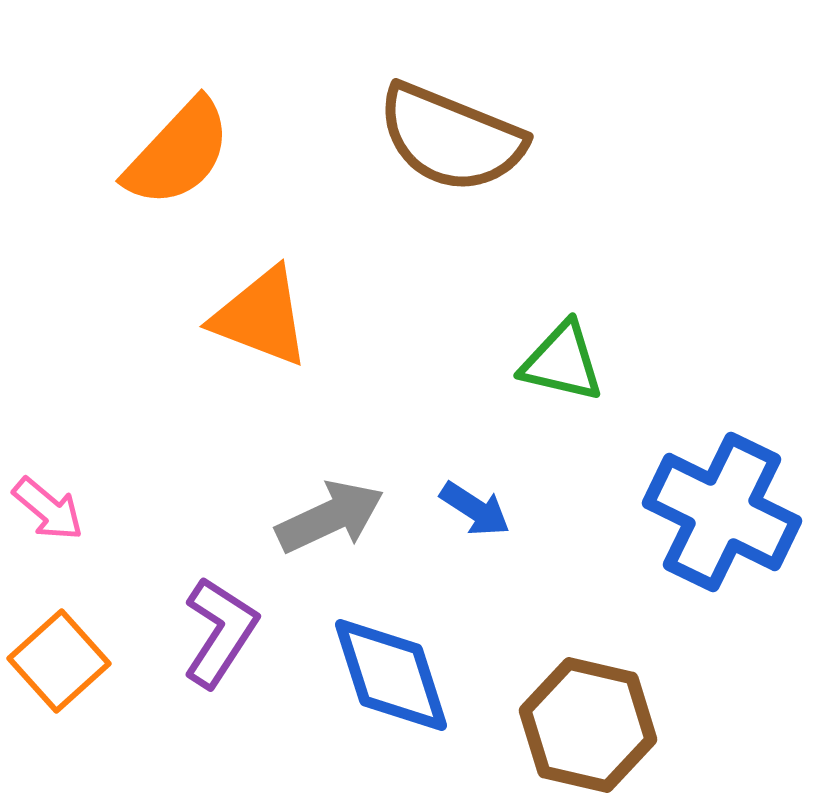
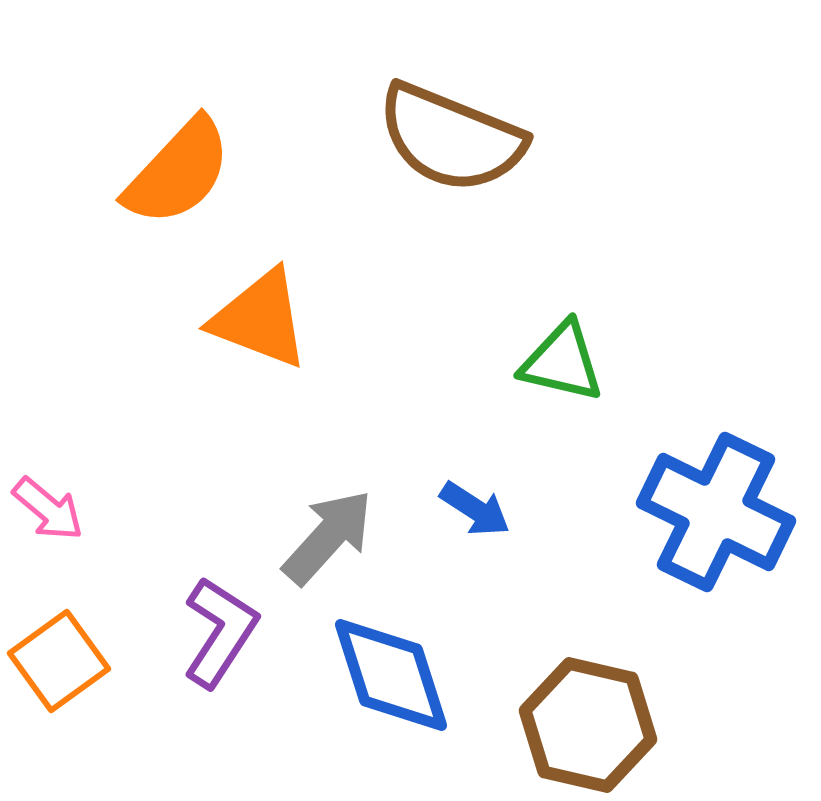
orange semicircle: moved 19 px down
orange triangle: moved 1 px left, 2 px down
blue cross: moved 6 px left
gray arrow: moved 2 px left, 20 px down; rotated 23 degrees counterclockwise
orange square: rotated 6 degrees clockwise
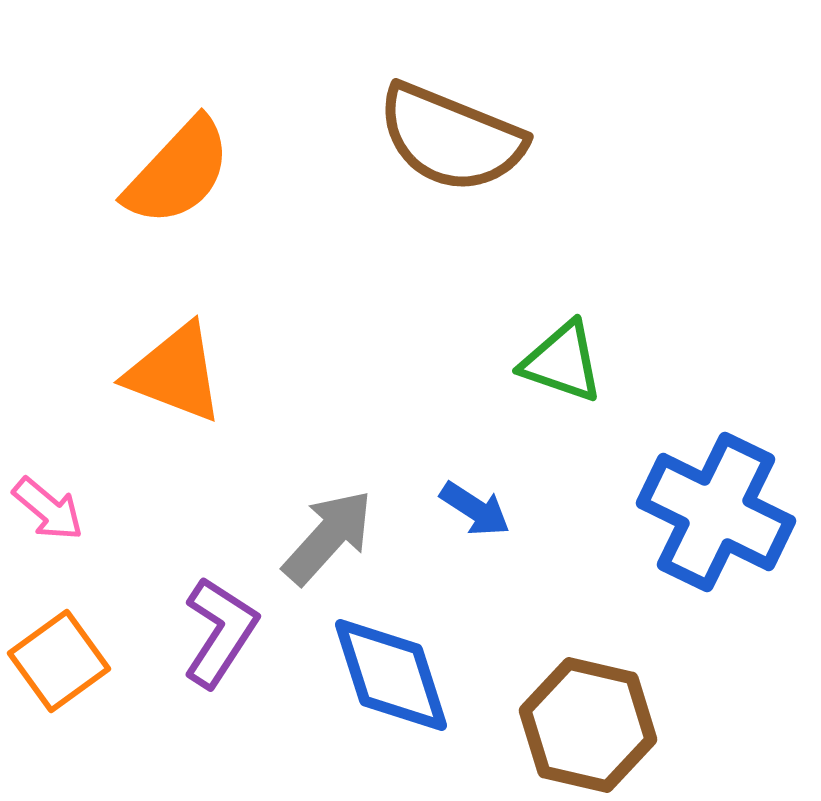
orange triangle: moved 85 px left, 54 px down
green triangle: rotated 6 degrees clockwise
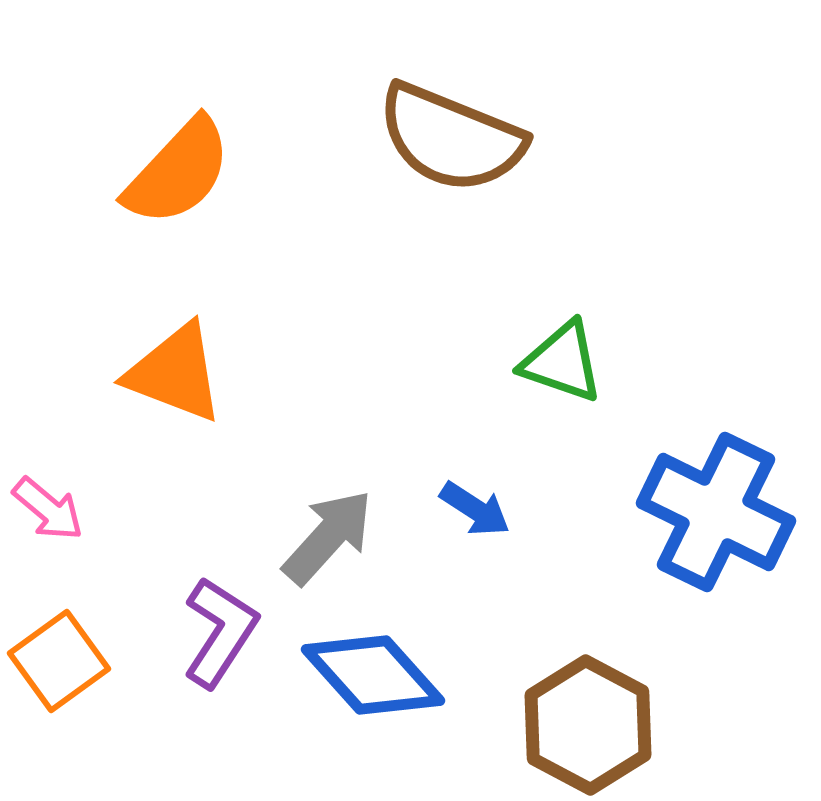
blue diamond: moved 18 px left; rotated 24 degrees counterclockwise
brown hexagon: rotated 15 degrees clockwise
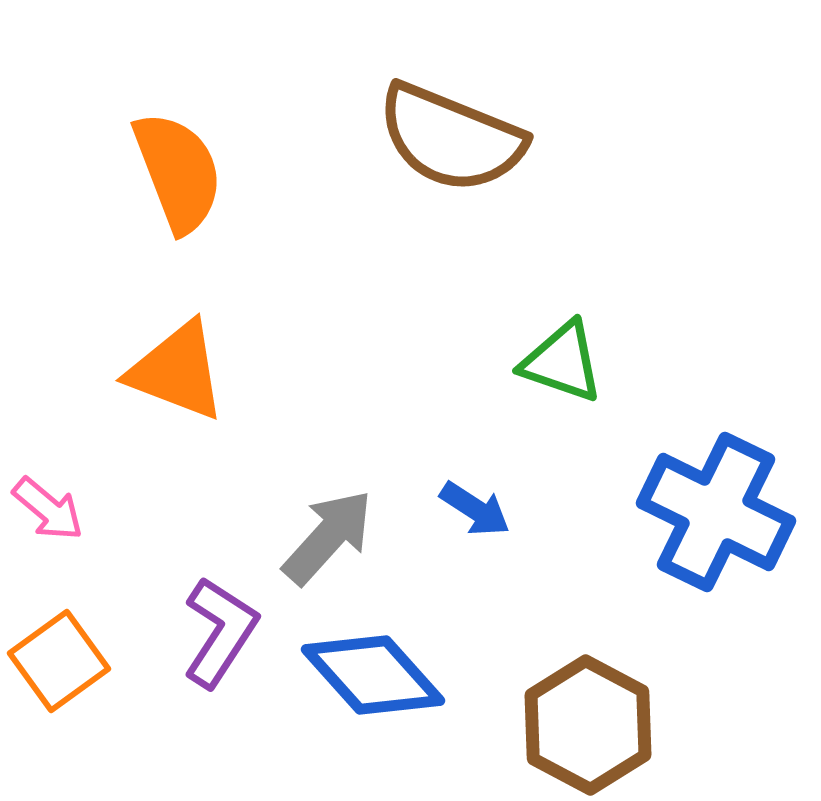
orange semicircle: rotated 64 degrees counterclockwise
orange triangle: moved 2 px right, 2 px up
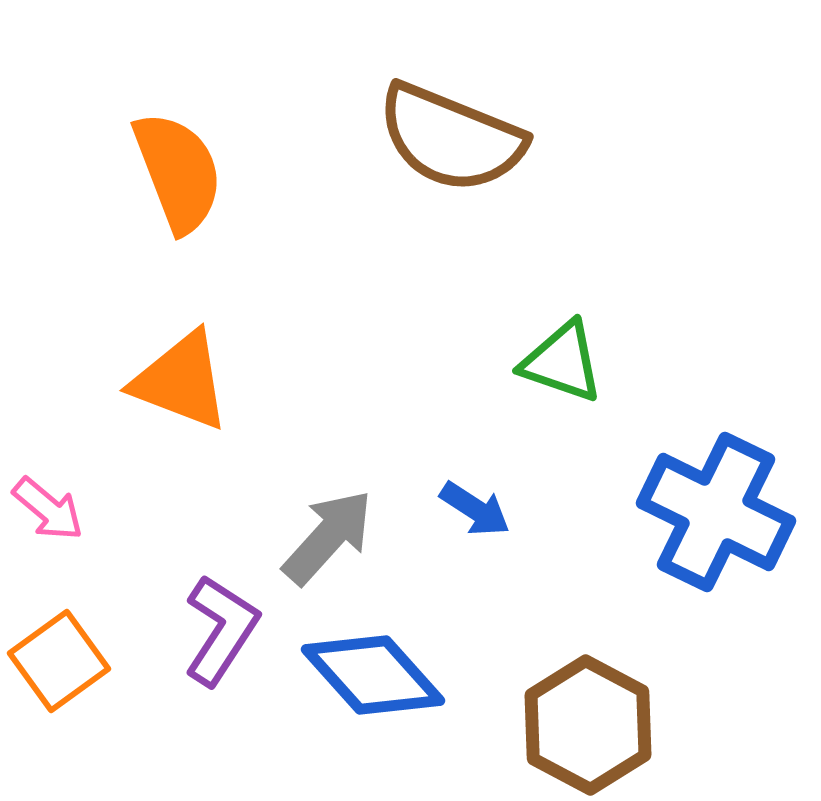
orange triangle: moved 4 px right, 10 px down
purple L-shape: moved 1 px right, 2 px up
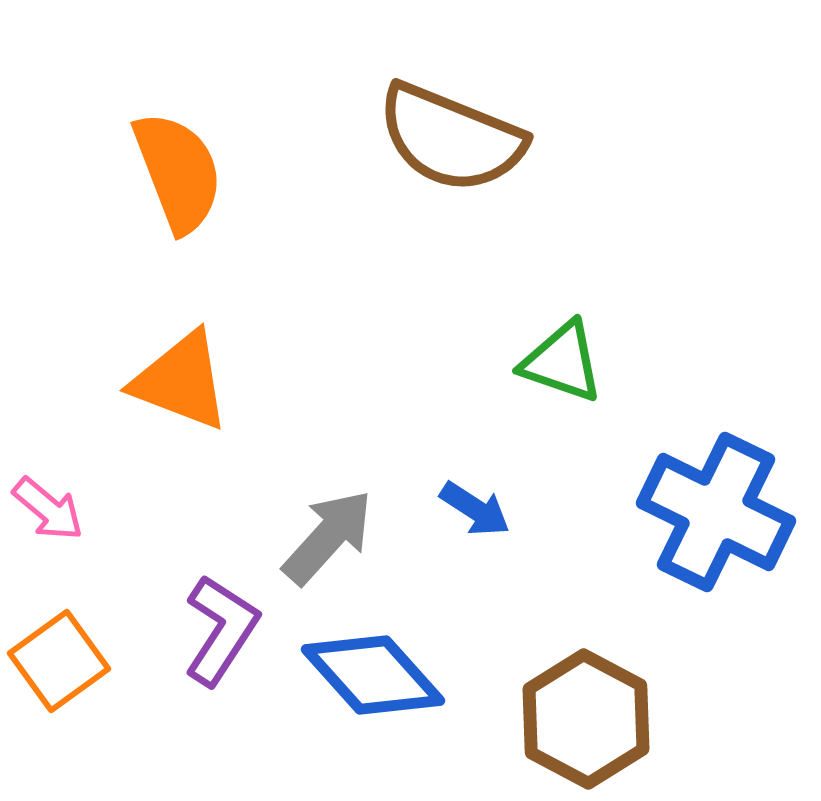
brown hexagon: moved 2 px left, 6 px up
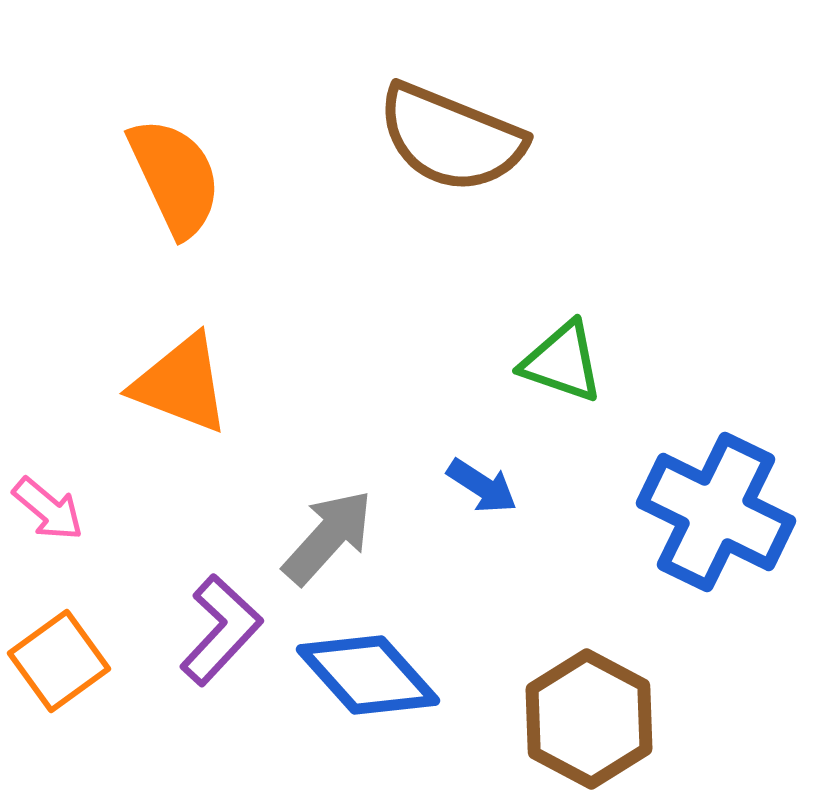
orange semicircle: moved 3 px left, 5 px down; rotated 4 degrees counterclockwise
orange triangle: moved 3 px down
blue arrow: moved 7 px right, 23 px up
purple L-shape: rotated 10 degrees clockwise
blue diamond: moved 5 px left
brown hexagon: moved 3 px right
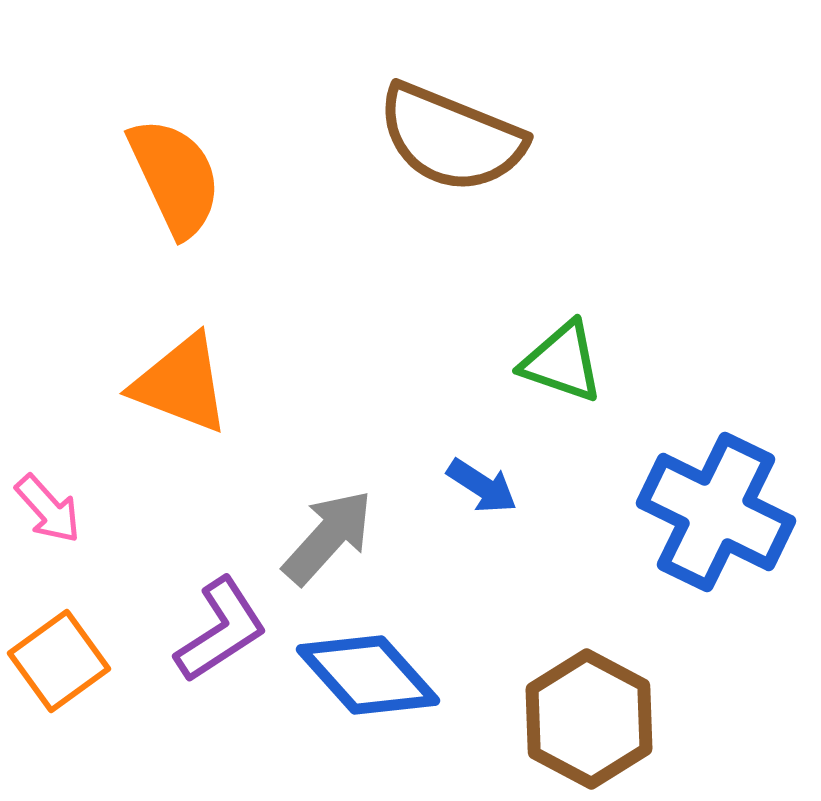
pink arrow: rotated 8 degrees clockwise
purple L-shape: rotated 14 degrees clockwise
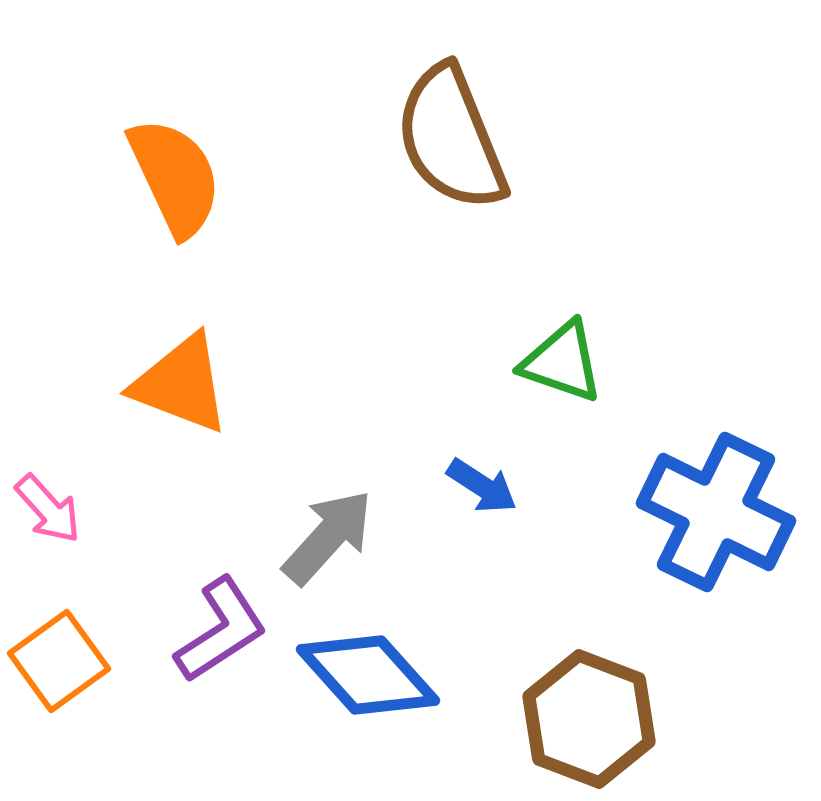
brown semicircle: rotated 46 degrees clockwise
brown hexagon: rotated 7 degrees counterclockwise
